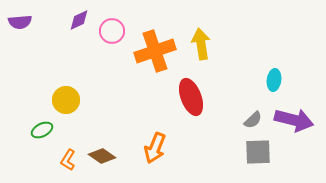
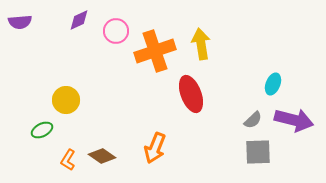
pink circle: moved 4 px right
cyan ellipse: moved 1 px left, 4 px down; rotated 15 degrees clockwise
red ellipse: moved 3 px up
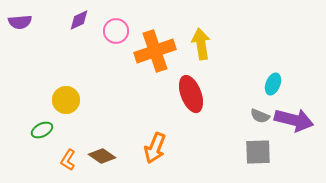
gray semicircle: moved 7 px right, 4 px up; rotated 66 degrees clockwise
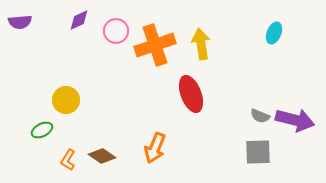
orange cross: moved 6 px up
cyan ellipse: moved 1 px right, 51 px up
purple arrow: moved 1 px right
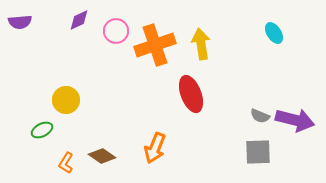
cyan ellipse: rotated 55 degrees counterclockwise
orange L-shape: moved 2 px left, 3 px down
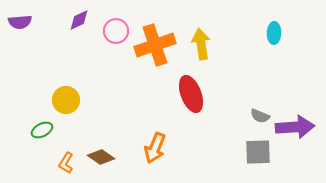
cyan ellipse: rotated 35 degrees clockwise
purple arrow: moved 7 px down; rotated 18 degrees counterclockwise
brown diamond: moved 1 px left, 1 px down
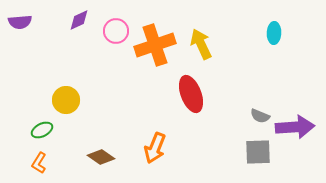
yellow arrow: rotated 16 degrees counterclockwise
orange L-shape: moved 27 px left
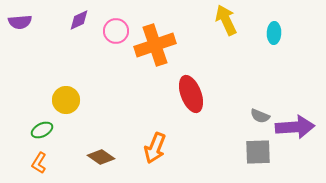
yellow arrow: moved 25 px right, 24 px up
